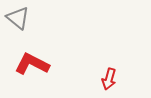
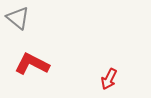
red arrow: rotated 10 degrees clockwise
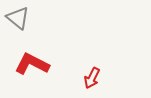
red arrow: moved 17 px left, 1 px up
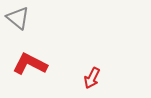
red L-shape: moved 2 px left
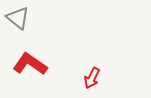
red L-shape: rotated 8 degrees clockwise
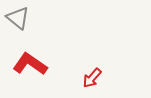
red arrow: rotated 15 degrees clockwise
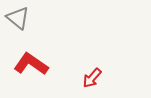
red L-shape: moved 1 px right
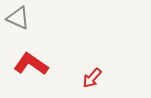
gray triangle: rotated 15 degrees counterclockwise
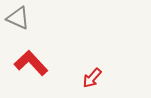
red L-shape: moved 1 px up; rotated 12 degrees clockwise
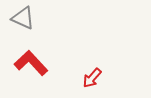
gray triangle: moved 5 px right
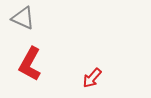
red L-shape: moved 1 px left, 1 px down; rotated 108 degrees counterclockwise
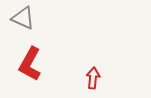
red arrow: moved 1 px right; rotated 145 degrees clockwise
